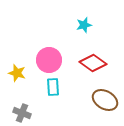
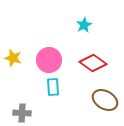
cyan star: rotated 14 degrees counterclockwise
yellow star: moved 4 px left, 15 px up
gray cross: rotated 18 degrees counterclockwise
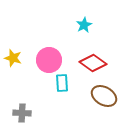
cyan rectangle: moved 9 px right, 4 px up
brown ellipse: moved 1 px left, 4 px up
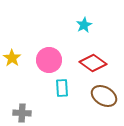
yellow star: moved 1 px left; rotated 18 degrees clockwise
cyan rectangle: moved 5 px down
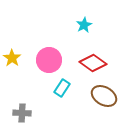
cyan rectangle: rotated 36 degrees clockwise
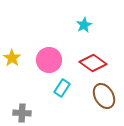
brown ellipse: rotated 30 degrees clockwise
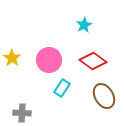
red diamond: moved 2 px up
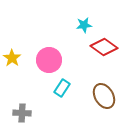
cyan star: rotated 21 degrees clockwise
red diamond: moved 11 px right, 14 px up
